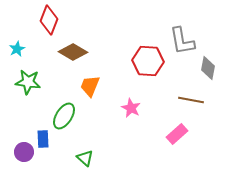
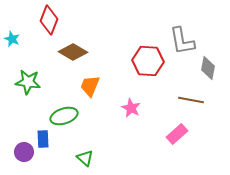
cyan star: moved 5 px left, 10 px up; rotated 21 degrees counterclockwise
green ellipse: rotated 40 degrees clockwise
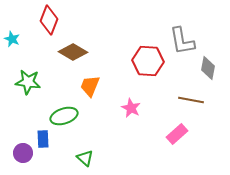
purple circle: moved 1 px left, 1 px down
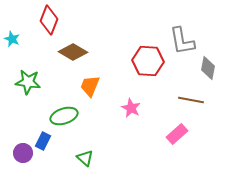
blue rectangle: moved 2 px down; rotated 30 degrees clockwise
